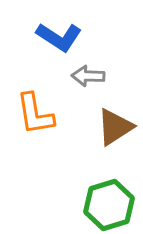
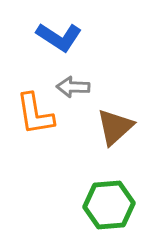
gray arrow: moved 15 px left, 11 px down
brown triangle: rotated 9 degrees counterclockwise
green hexagon: rotated 12 degrees clockwise
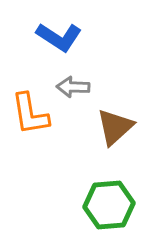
orange L-shape: moved 5 px left
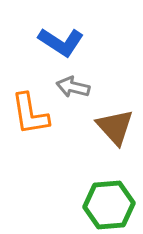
blue L-shape: moved 2 px right, 5 px down
gray arrow: rotated 12 degrees clockwise
brown triangle: rotated 30 degrees counterclockwise
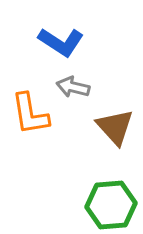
green hexagon: moved 2 px right
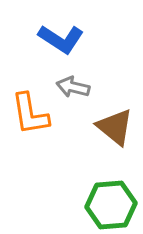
blue L-shape: moved 3 px up
brown triangle: rotated 9 degrees counterclockwise
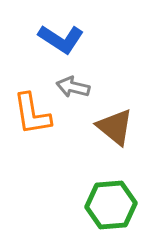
orange L-shape: moved 2 px right
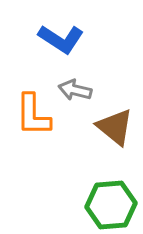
gray arrow: moved 2 px right, 3 px down
orange L-shape: moved 1 px right, 1 px down; rotated 9 degrees clockwise
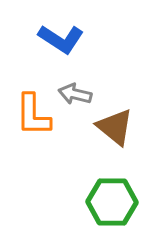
gray arrow: moved 4 px down
green hexagon: moved 1 px right, 3 px up; rotated 6 degrees clockwise
